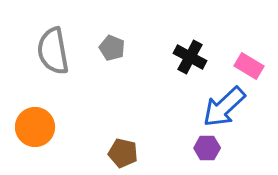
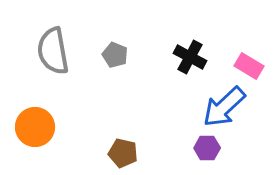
gray pentagon: moved 3 px right, 7 px down
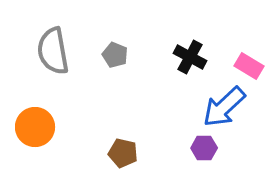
purple hexagon: moved 3 px left
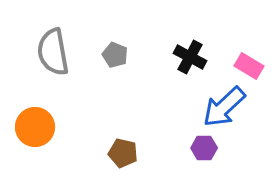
gray semicircle: moved 1 px down
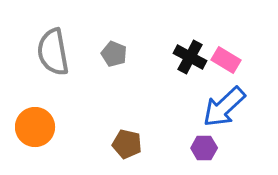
gray pentagon: moved 1 px left, 1 px up
pink rectangle: moved 23 px left, 6 px up
brown pentagon: moved 4 px right, 9 px up
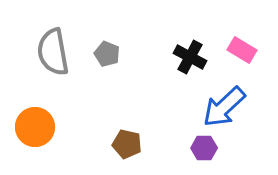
gray pentagon: moved 7 px left
pink rectangle: moved 16 px right, 10 px up
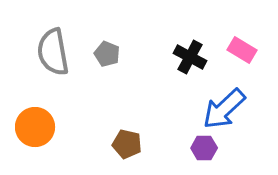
blue arrow: moved 2 px down
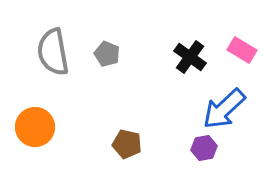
black cross: rotated 8 degrees clockwise
purple hexagon: rotated 10 degrees counterclockwise
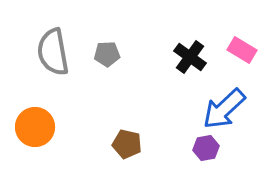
gray pentagon: rotated 25 degrees counterclockwise
purple hexagon: moved 2 px right
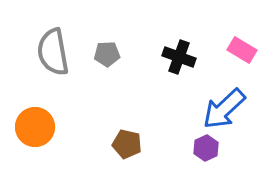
black cross: moved 11 px left; rotated 16 degrees counterclockwise
purple hexagon: rotated 15 degrees counterclockwise
